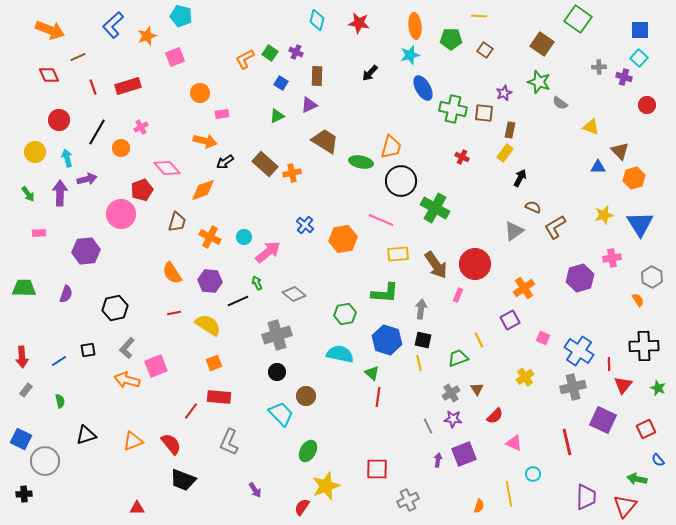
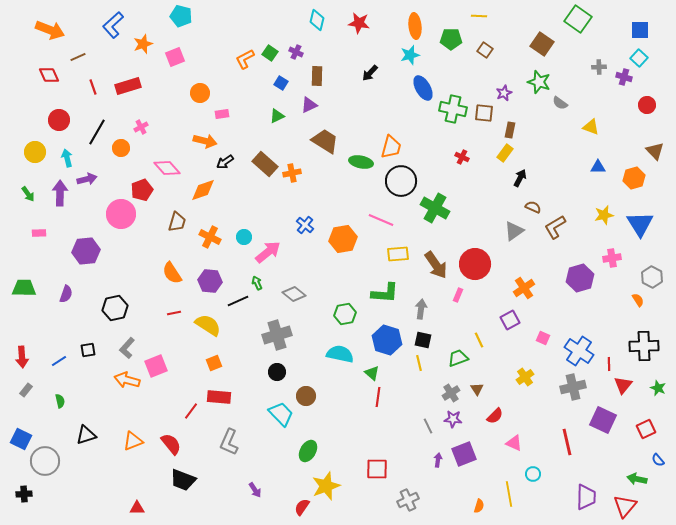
orange star at (147, 36): moved 4 px left, 8 px down
brown triangle at (620, 151): moved 35 px right
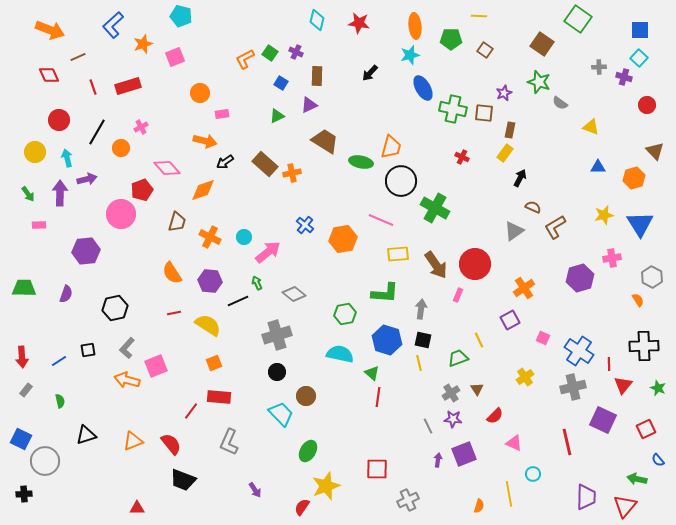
pink rectangle at (39, 233): moved 8 px up
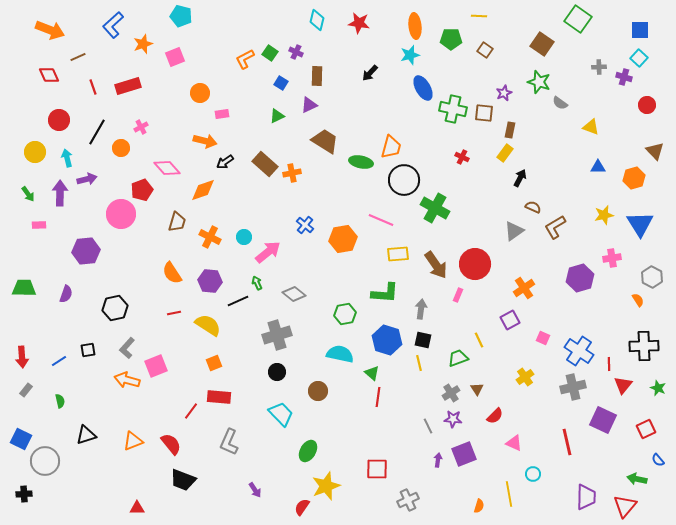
black circle at (401, 181): moved 3 px right, 1 px up
brown circle at (306, 396): moved 12 px right, 5 px up
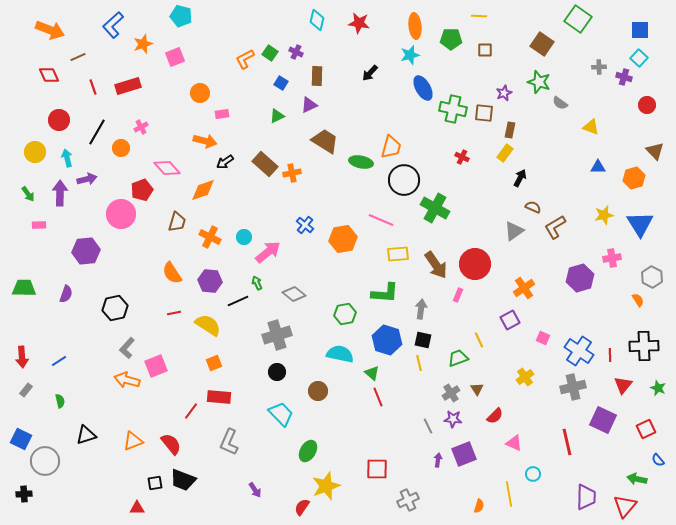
brown square at (485, 50): rotated 35 degrees counterclockwise
black square at (88, 350): moved 67 px right, 133 px down
red line at (609, 364): moved 1 px right, 9 px up
red line at (378, 397): rotated 30 degrees counterclockwise
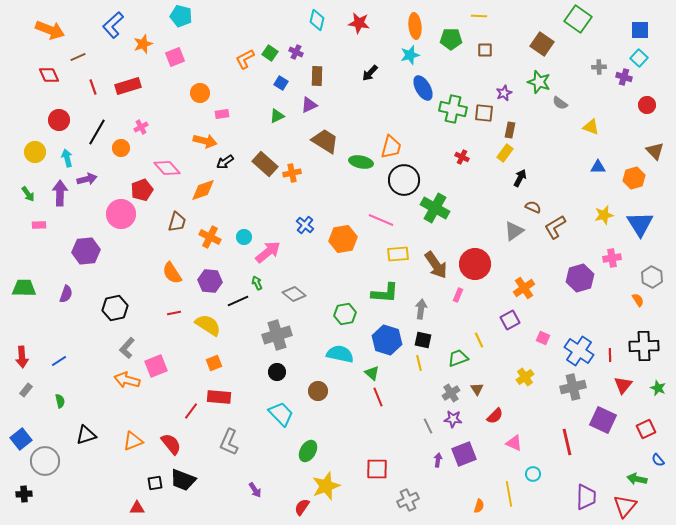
blue square at (21, 439): rotated 25 degrees clockwise
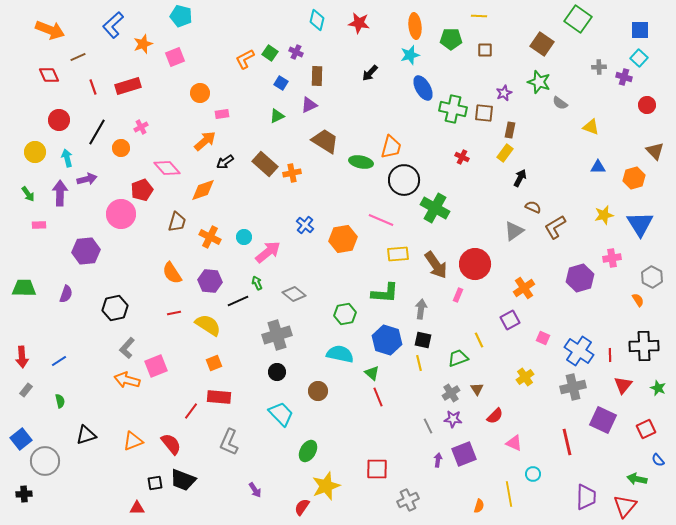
orange arrow at (205, 141): rotated 55 degrees counterclockwise
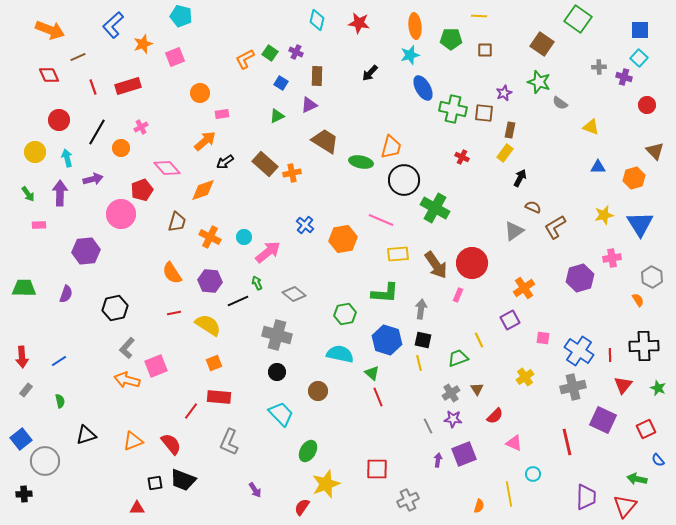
purple arrow at (87, 179): moved 6 px right
red circle at (475, 264): moved 3 px left, 1 px up
gray cross at (277, 335): rotated 32 degrees clockwise
pink square at (543, 338): rotated 16 degrees counterclockwise
yellow star at (326, 486): moved 2 px up
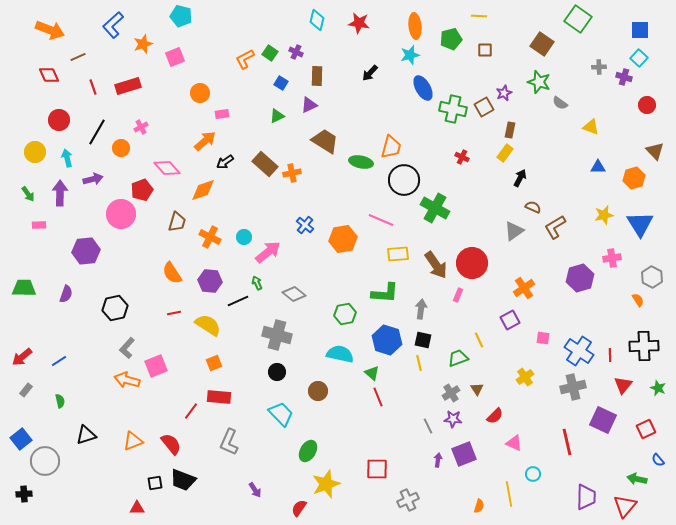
green pentagon at (451, 39): rotated 15 degrees counterclockwise
brown square at (484, 113): moved 6 px up; rotated 36 degrees counterclockwise
red arrow at (22, 357): rotated 55 degrees clockwise
red semicircle at (302, 507): moved 3 px left, 1 px down
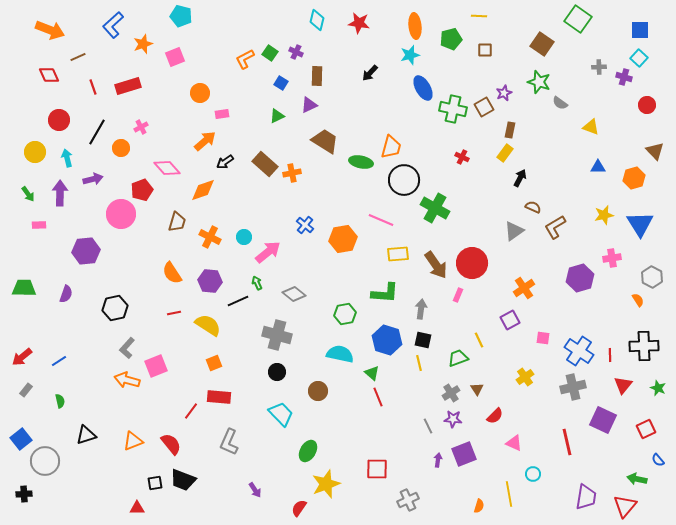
purple trapezoid at (586, 497): rotated 8 degrees clockwise
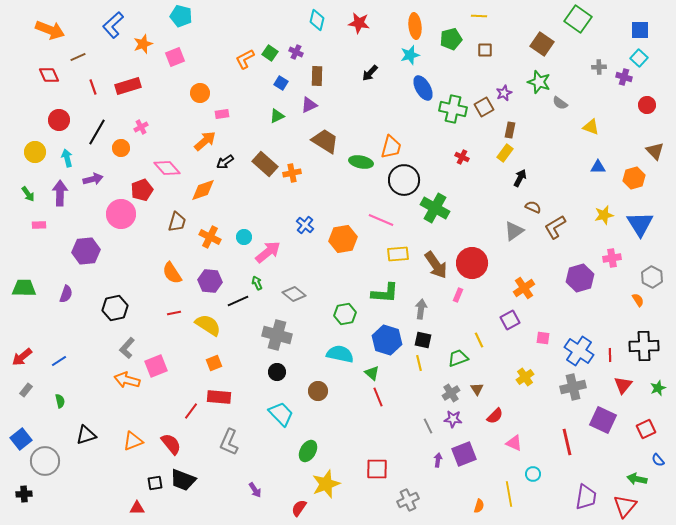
green star at (658, 388): rotated 28 degrees clockwise
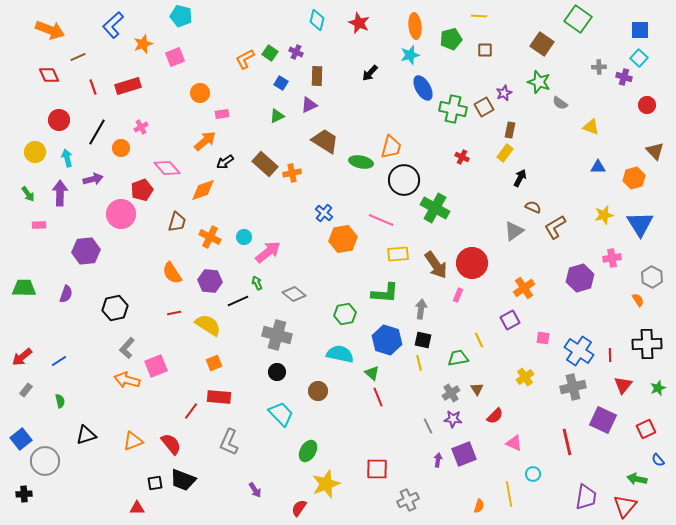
red star at (359, 23): rotated 15 degrees clockwise
blue cross at (305, 225): moved 19 px right, 12 px up
black cross at (644, 346): moved 3 px right, 2 px up
green trapezoid at (458, 358): rotated 10 degrees clockwise
